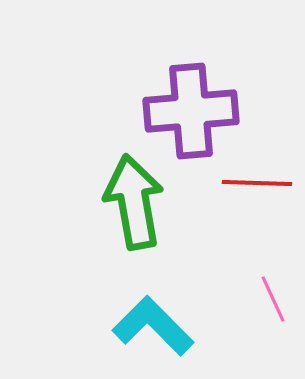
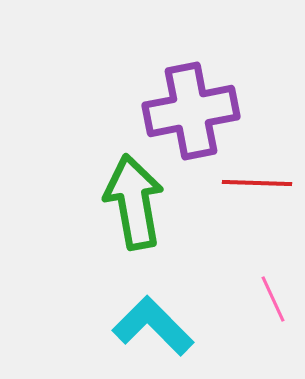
purple cross: rotated 6 degrees counterclockwise
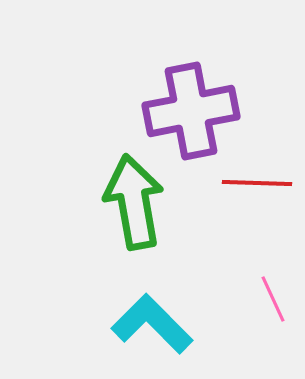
cyan L-shape: moved 1 px left, 2 px up
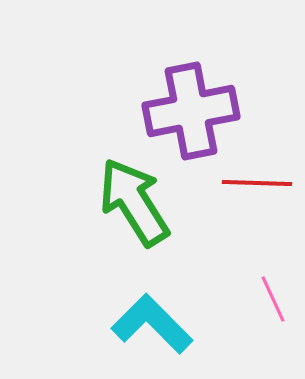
green arrow: rotated 22 degrees counterclockwise
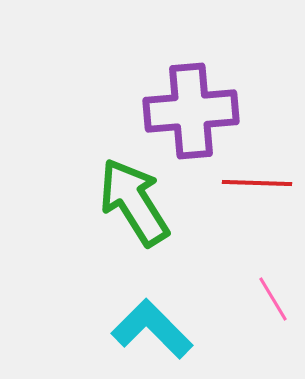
purple cross: rotated 6 degrees clockwise
pink line: rotated 6 degrees counterclockwise
cyan L-shape: moved 5 px down
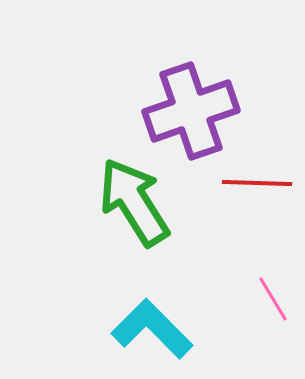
purple cross: rotated 14 degrees counterclockwise
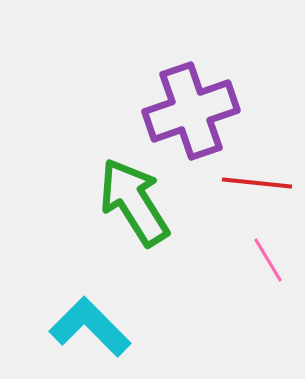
red line: rotated 4 degrees clockwise
pink line: moved 5 px left, 39 px up
cyan L-shape: moved 62 px left, 2 px up
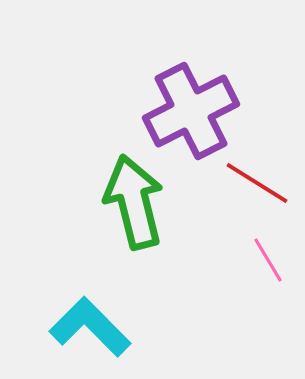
purple cross: rotated 8 degrees counterclockwise
red line: rotated 26 degrees clockwise
green arrow: rotated 18 degrees clockwise
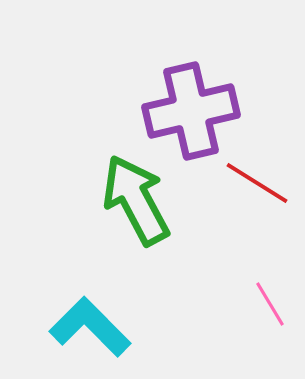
purple cross: rotated 14 degrees clockwise
green arrow: moved 2 px right, 2 px up; rotated 14 degrees counterclockwise
pink line: moved 2 px right, 44 px down
